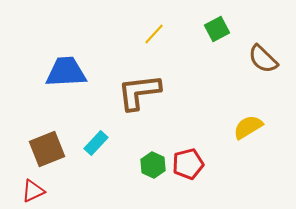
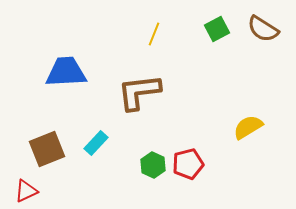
yellow line: rotated 20 degrees counterclockwise
brown semicircle: moved 30 px up; rotated 12 degrees counterclockwise
red triangle: moved 7 px left
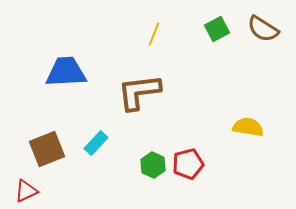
yellow semicircle: rotated 40 degrees clockwise
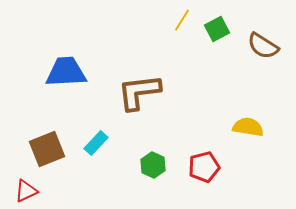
brown semicircle: moved 17 px down
yellow line: moved 28 px right, 14 px up; rotated 10 degrees clockwise
red pentagon: moved 16 px right, 3 px down
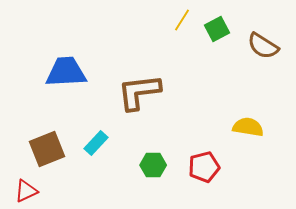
green hexagon: rotated 25 degrees counterclockwise
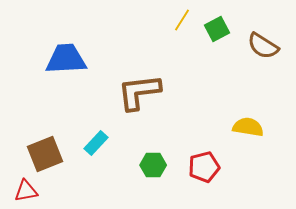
blue trapezoid: moved 13 px up
brown square: moved 2 px left, 5 px down
red triangle: rotated 15 degrees clockwise
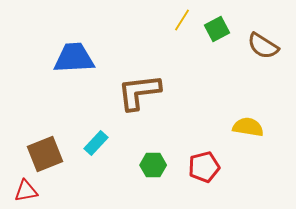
blue trapezoid: moved 8 px right, 1 px up
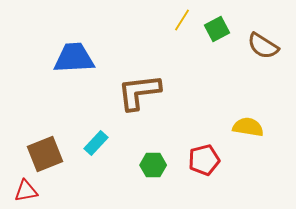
red pentagon: moved 7 px up
